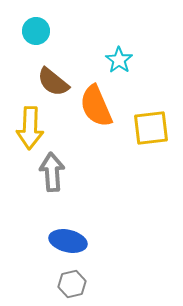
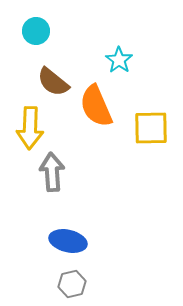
yellow square: rotated 6 degrees clockwise
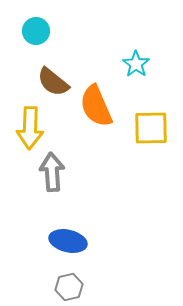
cyan star: moved 17 px right, 4 px down
gray hexagon: moved 3 px left, 3 px down
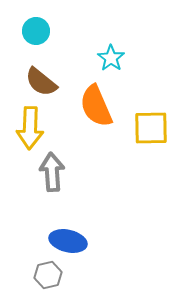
cyan star: moved 25 px left, 6 px up
brown semicircle: moved 12 px left
gray hexagon: moved 21 px left, 12 px up
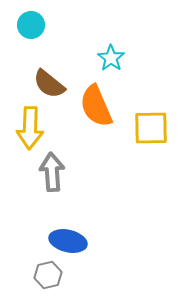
cyan circle: moved 5 px left, 6 px up
brown semicircle: moved 8 px right, 2 px down
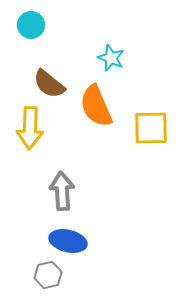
cyan star: rotated 12 degrees counterclockwise
gray arrow: moved 10 px right, 19 px down
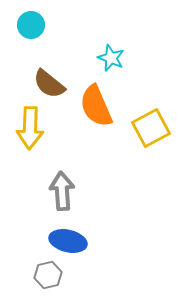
yellow square: rotated 27 degrees counterclockwise
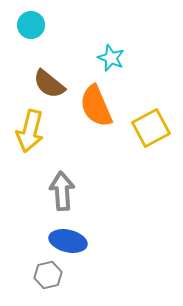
yellow arrow: moved 3 px down; rotated 12 degrees clockwise
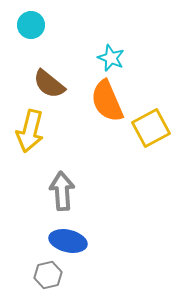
orange semicircle: moved 11 px right, 5 px up
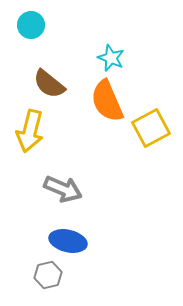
gray arrow: moved 1 px right, 2 px up; rotated 117 degrees clockwise
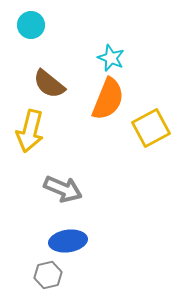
orange semicircle: moved 1 px right, 2 px up; rotated 135 degrees counterclockwise
blue ellipse: rotated 21 degrees counterclockwise
